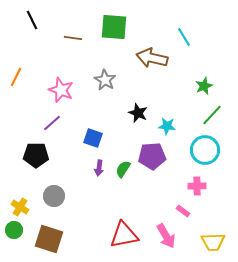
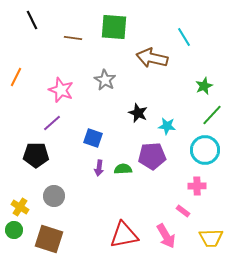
green semicircle: rotated 54 degrees clockwise
yellow trapezoid: moved 2 px left, 4 px up
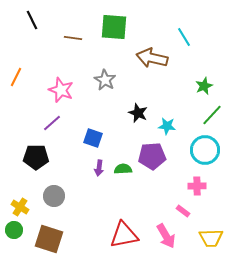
black pentagon: moved 2 px down
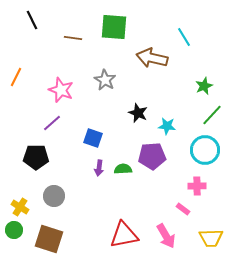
pink rectangle: moved 2 px up
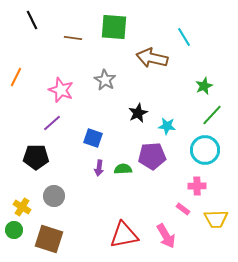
black star: rotated 24 degrees clockwise
yellow cross: moved 2 px right
yellow trapezoid: moved 5 px right, 19 px up
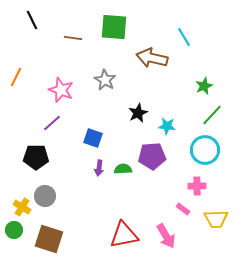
gray circle: moved 9 px left
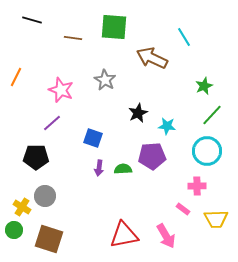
black line: rotated 48 degrees counterclockwise
brown arrow: rotated 12 degrees clockwise
cyan circle: moved 2 px right, 1 px down
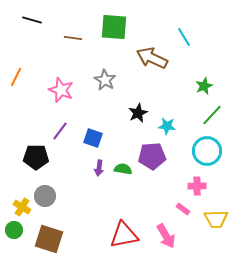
purple line: moved 8 px right, 8 px down; rotated 12 degrees counterclockwise
green semicircle: rotated 12 degrees clockwise
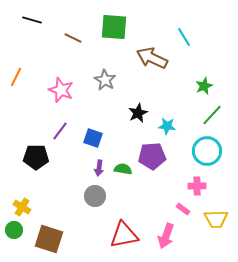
brown line: rotated 18 degrees clockwise
gray circle: moved 50 px right
pink arrow: rotated 50 degrees clockwise
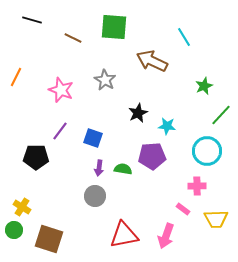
brown arrow: moved 3 px down
green line: moved 9 px right
